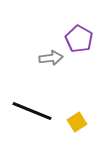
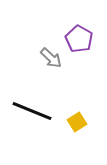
gray arrow: rotated 50 degrees clockwise
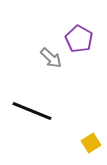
yellow square: moved 14 px right, 21 px down
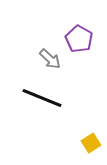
gray arrow: moved 1 px left, 1 px down
black line: moved 10 px right, 13 px up
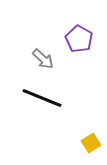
gray arrow: moved 7 px left
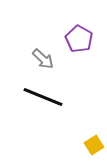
black line: moved 1 px right, 1 px up
yellow square: moved 3 px right, 2 px down
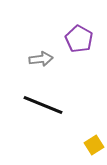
gray arrow: moved 2 px left; rotated 50 degrees counterclockwise
black line: moved 8 px down
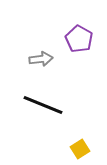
yellow square: moved 14 px left, 4 px down
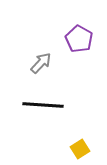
gray arrow: moved 4 px down; rotated 40 degrees counterclockwise
black line: rotated 18 degrees counterclockwise
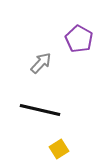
black line: moved 3 px left, 5 px down; rotated 9 degrees clockwise
yellow square: moved 21 px left
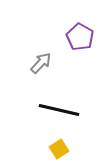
purple pentagon: moved 1 px right, 2 px up
black line: moved 19 px right
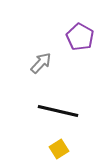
black line: moved 1 px left, 1 px down
